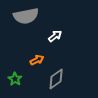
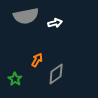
white arrow: moved 13 px up; rotated 24 degrees clockwise
orange arrow: rotated 32 degrees counterclockwise
gray diamond: moved 5 px up
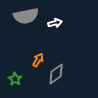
orange arrow: moved 1 px right
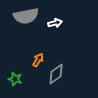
green star: rotated 16 degrees counterclockwise
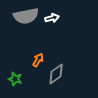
white arrow: moved 3 px left, 5 px up
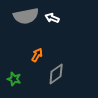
white arrow: rotated 144 degrees counterclockwise
orange arrow: moved 1 px left, 5 px up
green star: moved 1 px left
